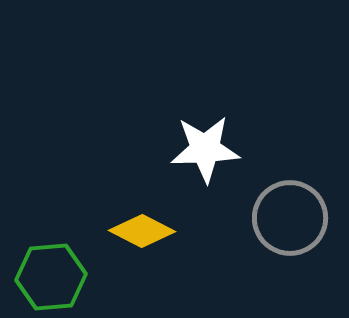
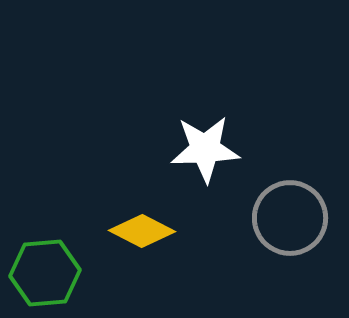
green hexagon: moved 6 px left, 4 px up
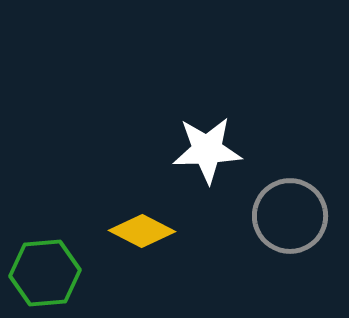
white star: moved 2 px right, 1 px down
gray circle: moved 2 px up
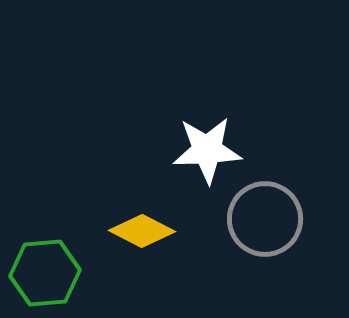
gray circle: moved 25 px left, 3 px down
